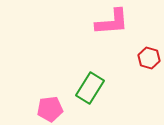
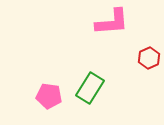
red hexagon: rotated 20 degrees clockwise
pink pentagon: moved 1 px left, 13 px up; rotated 15 degrees clockwise
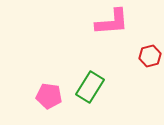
red hexagon: moved 1 px right, 2 px up; rotated 10 degrees clockwise
green rectangle: moved 1 px up
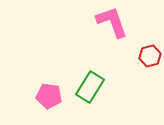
pink L-shape: rotated 105 degrees counterclockwise
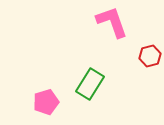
green rectangle: moved 3 px up
pink pentagon: moved 3 px left, 6 px down; rotated 25 degrees counterclockwise
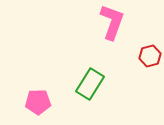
pink L-shape: rotated 39 degrees clockwise
pink pentagon: moved 8 px left; rotated 15 degrees clockwise
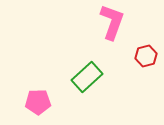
red hexagon: moved 4 px left
green rectangle: moved 3 px left, 7 px up; rotated 16 degrees clockwise
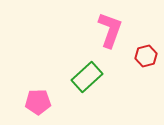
pink L-shape: moved 2 px left, 8 px down
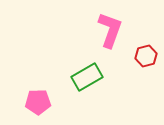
green rectangle: rotated 12 degrees clockwise
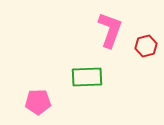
red hexagon: moved 10 px up
green rectangle: rotated 28 degrees clockwise
